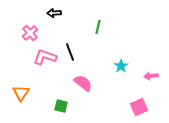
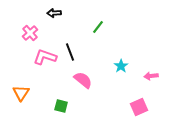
green line: rotated 24 degrees clockwise
pink semicircle: moved 3 px up
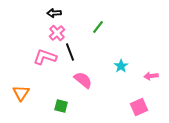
pink cross: moved 27 px right
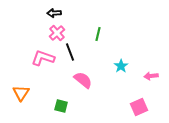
green line: moved 7 px down; rotated 24 degrees counterclockwise
pink L-shape: moved 2 px left, 1 px down
